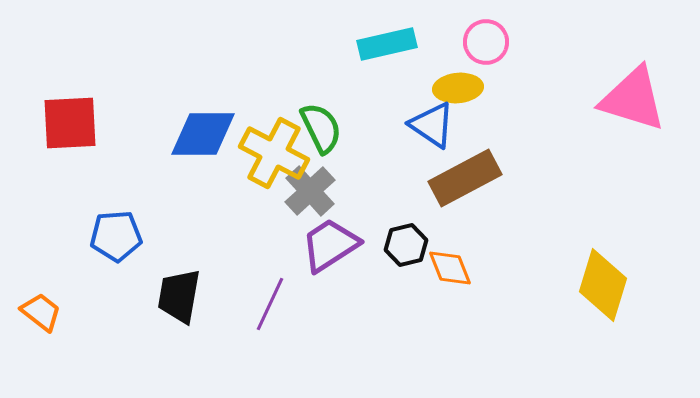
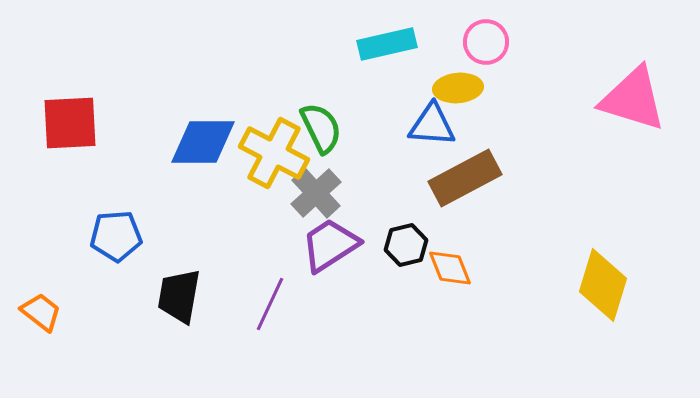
blue triangle: rotated 30 degrees counterclockwise
blue diamond: moved 8 px down
gray cross: moved 6 px right, 2 px down
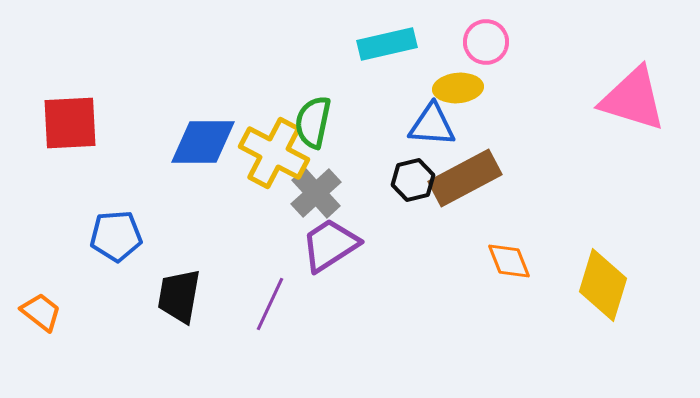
green semicircle: moved 8 px left, 6 px up; rotated 142 degrees counterclockwise
black hexagon: moved 7 px right, 65 px up
orange diamond: moved 59 px right, 7 px up
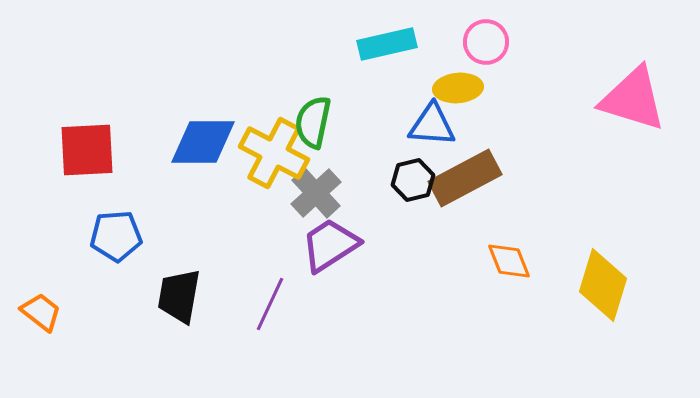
red square: moved 17 px right, 27 px down
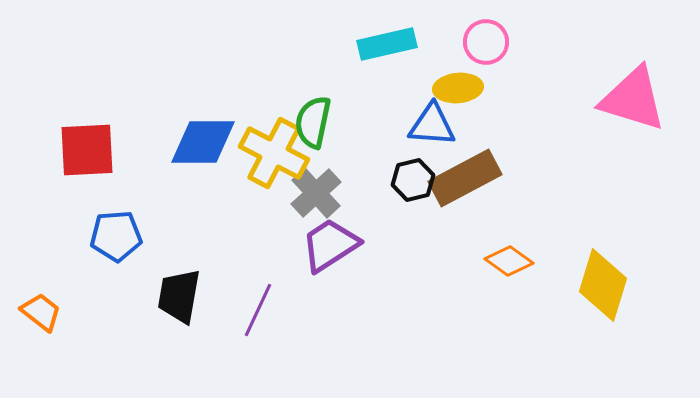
orange diamond: rotated 33 degrees counterclockwise
purple line: moved 12 px left, 6 px down
